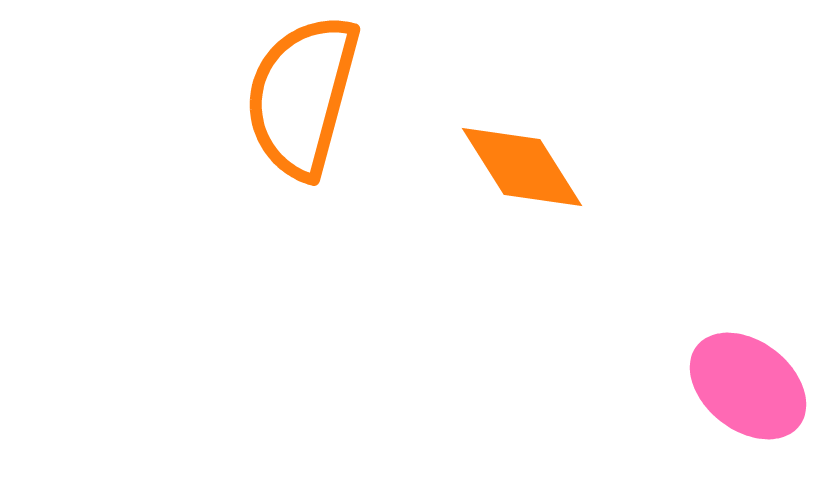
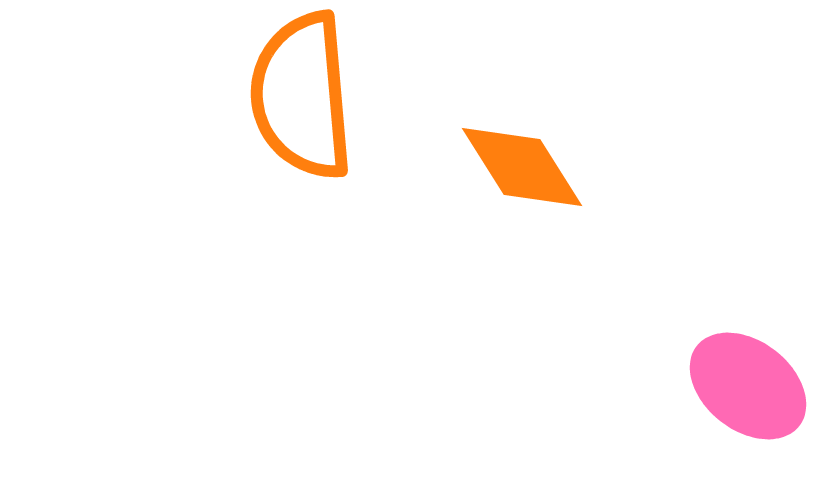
orange semicircle: rotated 20 degrees counterclockwise
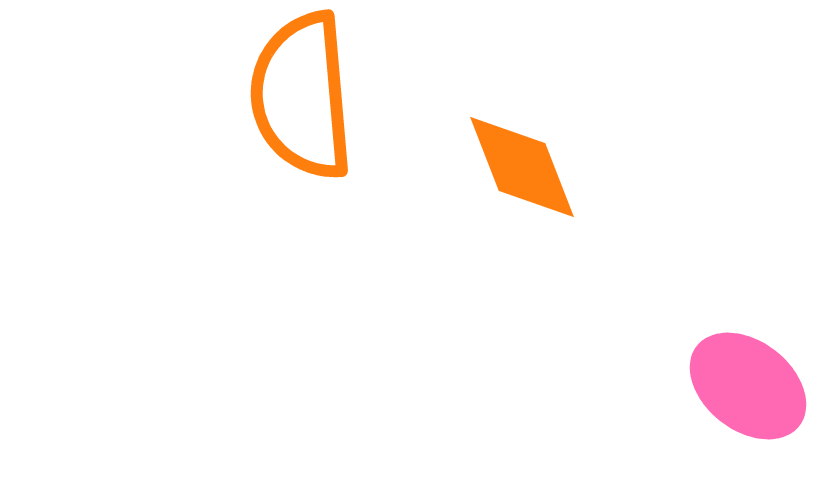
orange diamond: rotated 11 degrees clockwise
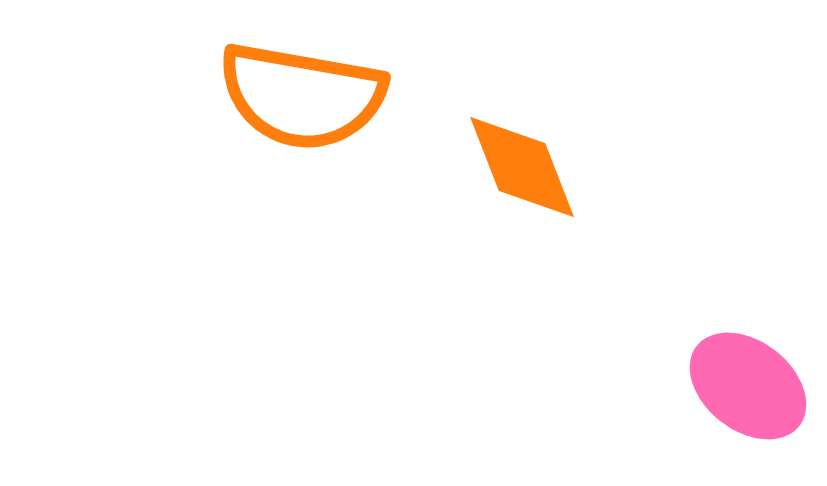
orange semicircle: rotated 75 degrees counterclockwise
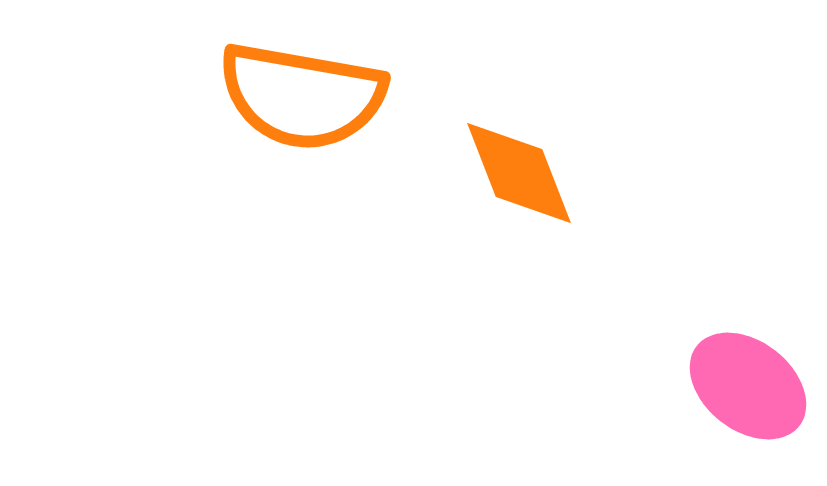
orange diamond: moved 3 px left, 6 px down
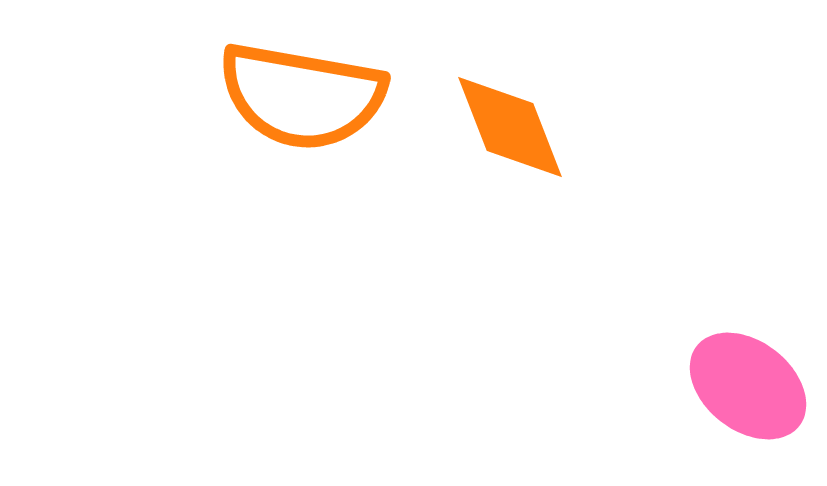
orange diamond: moved 9 px left, 46 px up
